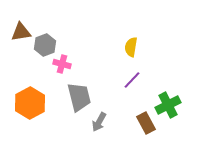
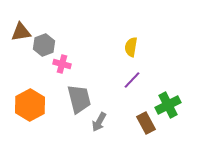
gray hexagon: moved 1 px left
gray trapezoid: moved 2 px down
orange hexagon: moved 2 px down
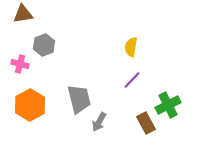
brown triangle: moved 2 px right, 18 px up
pink cross: moved 42 px left
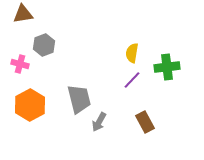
yellow semicircle: moved 1 px right, 6 px down
green cross: moved 1 px left, 38 px up; rotated 20 degrees clockwise
brown rectangle: moved 1 px left, 1 px up
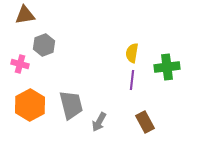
brown triangle: moved 2 px right, 1 px down
purple line: rotated 36 degrees counterclockwise
gray trapezoid: moved 8 px left, 6 px down
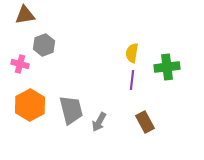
gray trapezoid: moved 5 px down
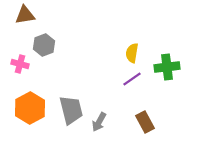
purple line: moved 1 px up; rotated 48 degrees clockwise
orange hexagon: moved 3 px down
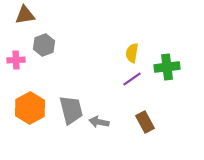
pink cross: moved 4 px left, 4 px up; rotated 18 degrees counterclockwise
gray arrow: rotated 72 degrees clockwise
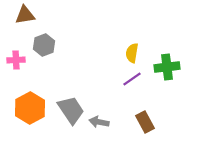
gray trapezoid: rotated 20 degrees counterclockwise
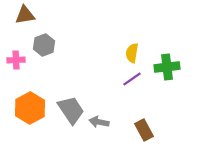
brown rectangle: moved 1 px left, 8 px down
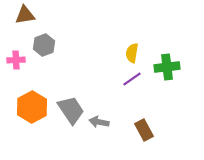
orange hexagon: moved 2 px right, 1 px up
